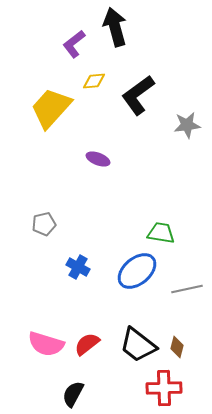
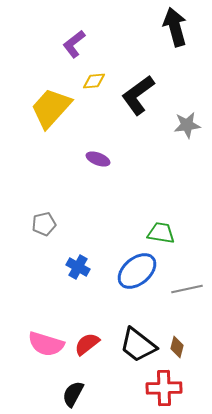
black arrow: moved 60 px right
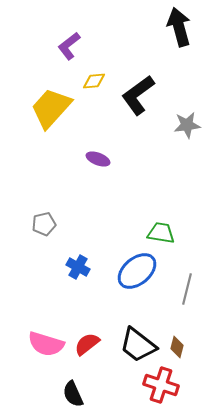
black arrow: moved 4 px right
purple L-shape: moved 5 px left, 2 px down
gray line: rotated 64 degrees counterclockwise
red cross: moved 3 px left, 3 px up; rotated 20 degrees clockwise
black semicircle: rotated 52 degrees counterclockwise
